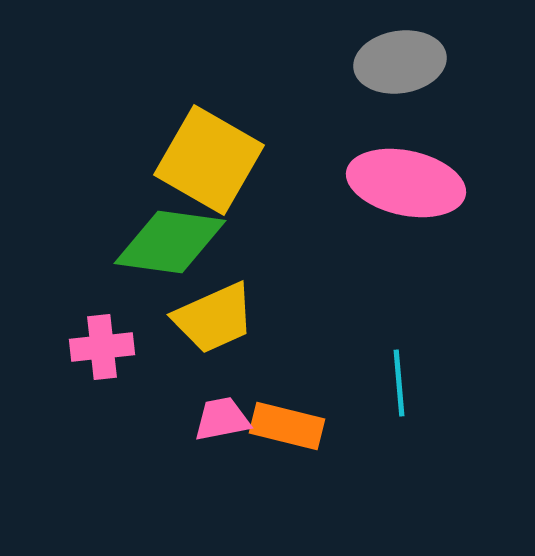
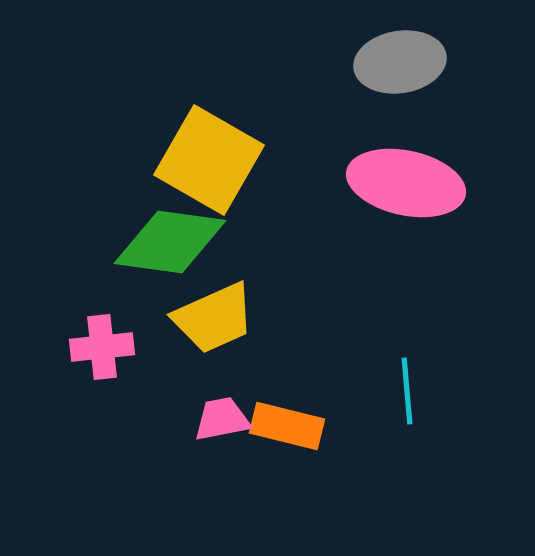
cyan line: moved 8 px right, 8 px down
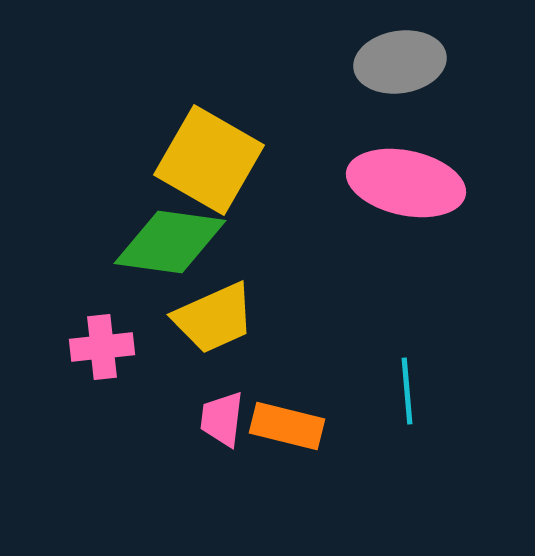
pink trapezoid: rotated 72 degrees counterclockwise
